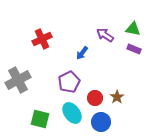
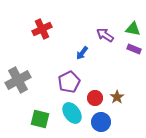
red cross: moved 10 px up
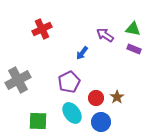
red circle: moved 1 px right
green square: moved 2 px left, 2 px down; rotated 12 degrees counterclockwise
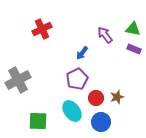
purple arrow: rotated 18 degrees clockwise
purple pentagon: moved 8 px right, 3 px up
brown star: rotated 16 degrees clockwise
cyan ellipse: moved 2 px up
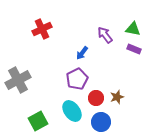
green square: rotated 30 degrees counterclockwise
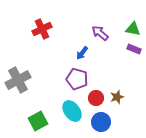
purple arrow: moved 5 px left, 2 px up; rotated 12 degrees counterclockwise
purple pentagon: rotated 30 degrees counterclockwise
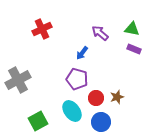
green triangle: moved 1 px left
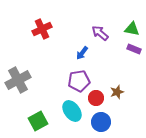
purple pentagon: moved 2 px right, 2 px down; rotated 25 degrees counterclockwise
brown star: moved 5 px up
